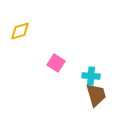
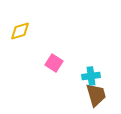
pink square: moved 2 px left
cyan cross: rotated 12 degrees counterclockwise
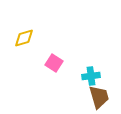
yellow diamond: moved 4 px right, 7 px down
brown trapezoid: moved 3 px right, 2 px down
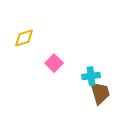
pink square: rotated 12 degrees clockwise
brown trapezoid: moved 1 px right, 4 px up
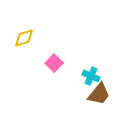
cyan cross: rotated 30 degrees clockwise
brown trapezoid: moved 1 px left, 1 px down; rotated 55 degrees clockwise
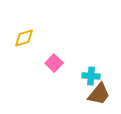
cyan cross: rotated 18 degrees counterclockwise
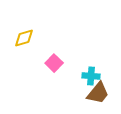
brown trapezoid: moved 1 px left, 1 px up
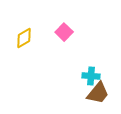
yellow diamond: rotated 15 degrees counterclockwise
pink square: moved 10 px right, 31 px up
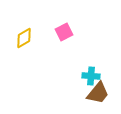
pink square: rotated 18 degrees clockwise
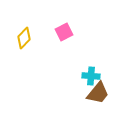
yellow diamond: rotated 15 degrees counterclockwise
